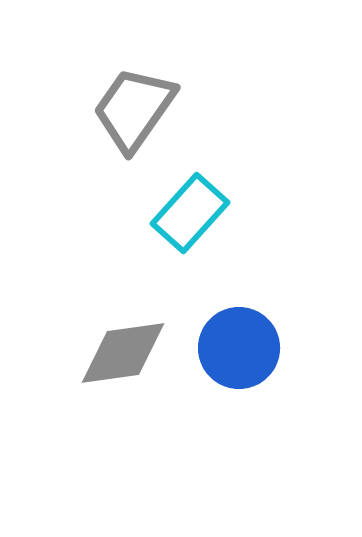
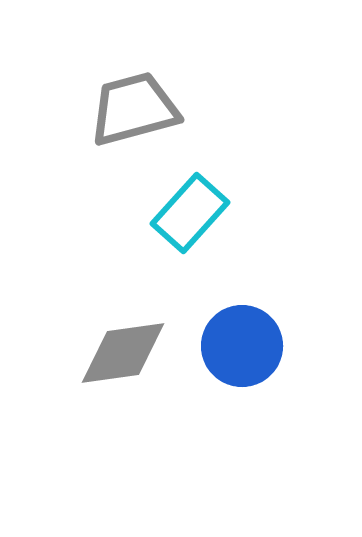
gray trapezoid: rotated 40 degrees clockwise
blue circle: moved 3 px right, 2 px up
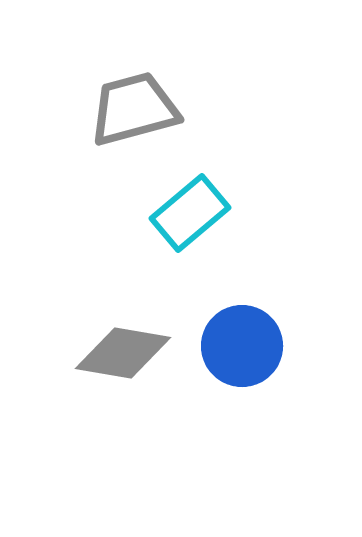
cyan rectangle: rotated 8 degrees clockwise
gray diamond: rotated 18 degrees clockwise
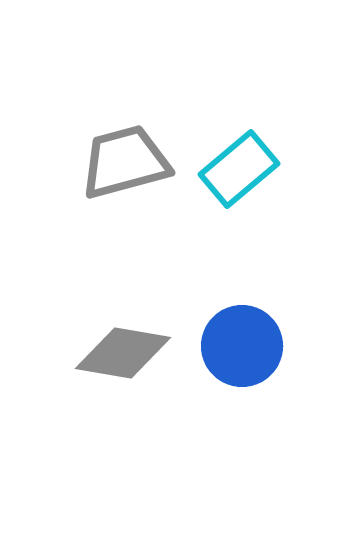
gray trapezoid: moved 9 px left, 53 px down
cyan rectangle: moved 49 px right, 44 px up
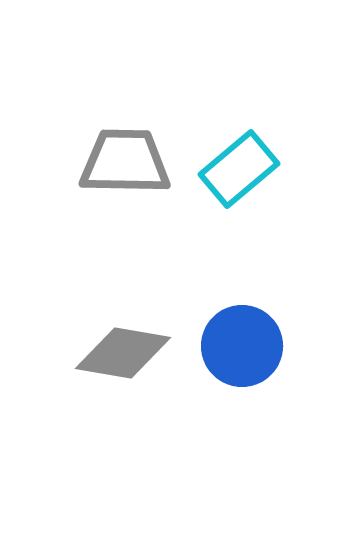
gray trapezoid: rotated 16 degrees clockwise
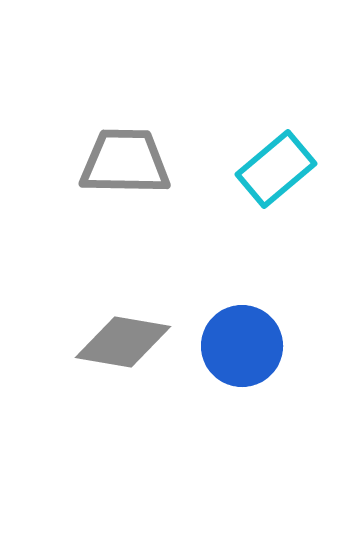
cyan rectangle: moved 37 px right
gray diamond: moved 11 px up
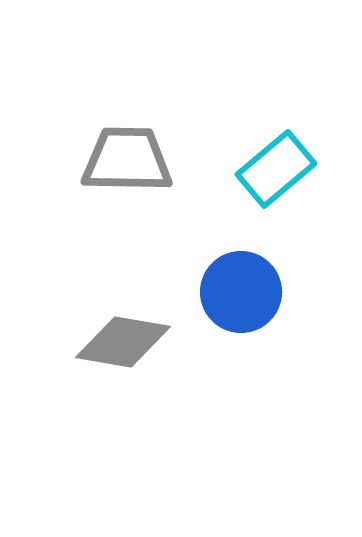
gray trapezoid: moved 2 px right, 2 px up
blue circle: moved 1 px left, 54 px up
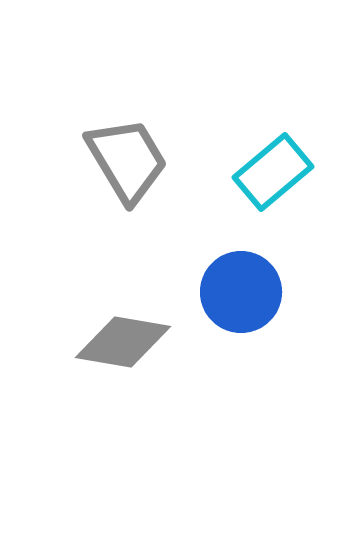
gray trapezoid: rotated 58 degrees clockwise
cyan rectangle: moved 3 px left, 3 px down
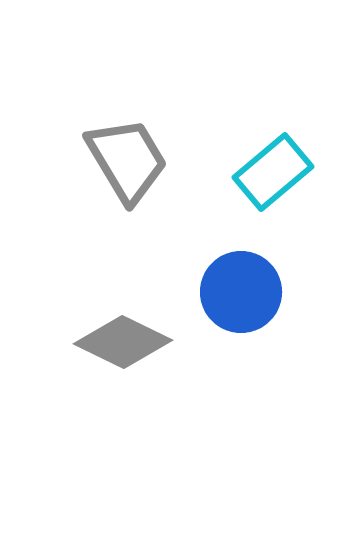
gray diamond: rotated 16 degrees clockwise
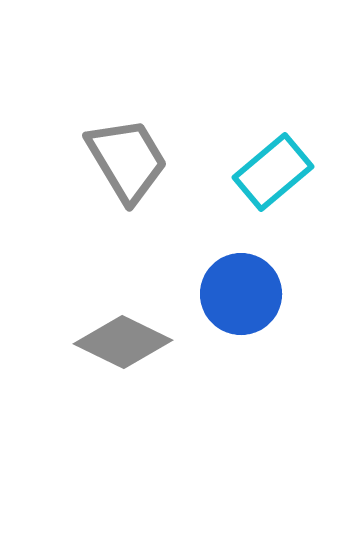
blue circle: moved 2 px down
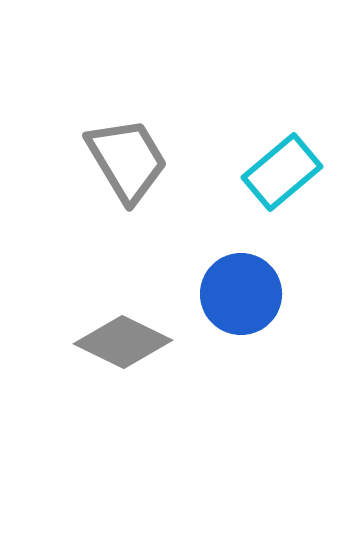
cyan rectangle: moved 9 px right
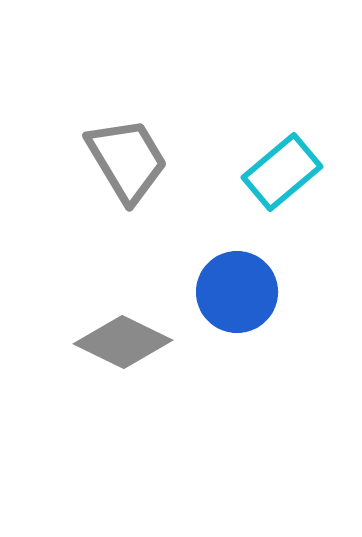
blue circle: moved 4 px left, 2 px up
